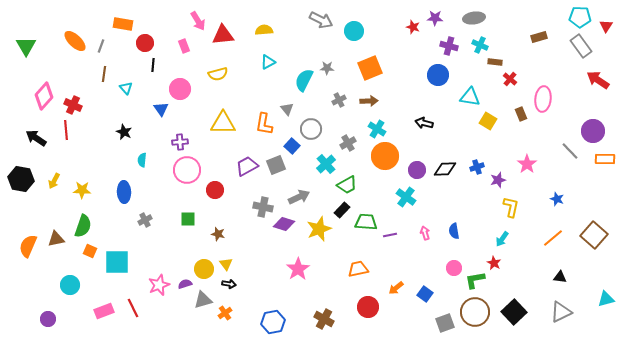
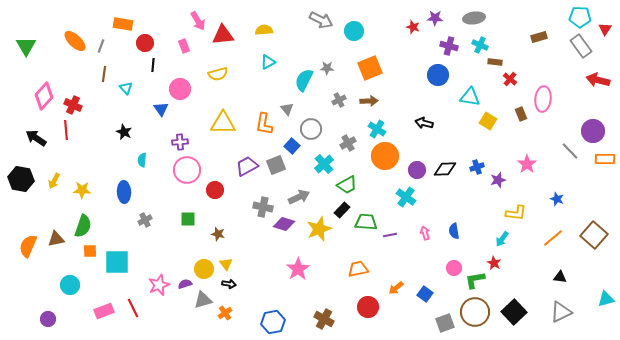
red triangle at (606, 26): moved 1 px left, 3 px down
red arrow at (598, 80): rotated 20 degrees counterclockwise
cyan cross at (326, 164): moved 2 px left
yellow L-shape at (511, 207): moved 5 px right, 6 px down; rotated 85 degrees clockwise
orange square at (90, 251): rotated 24 degrees counterclockwise
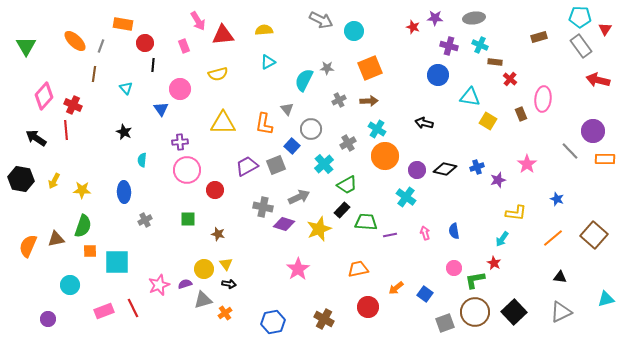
brown line at (104, 74): moved 10 px left
black diamond at (445, 169): rotated 15 degrees clockwise
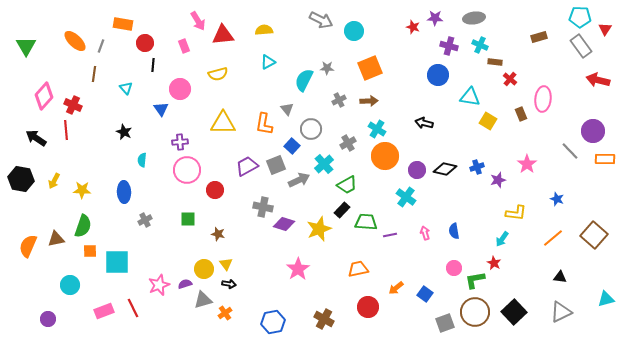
gray arrow at (299, 197): moved 17 px up
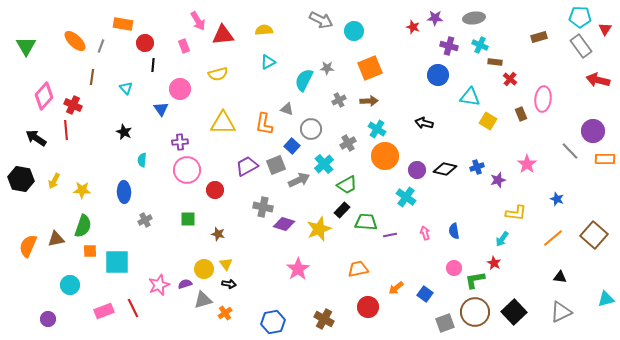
brown line at (94, 74): moved 2 px left, 3 px down
gray triangle at (287, 109): rotated 32 degrees counterclockwise
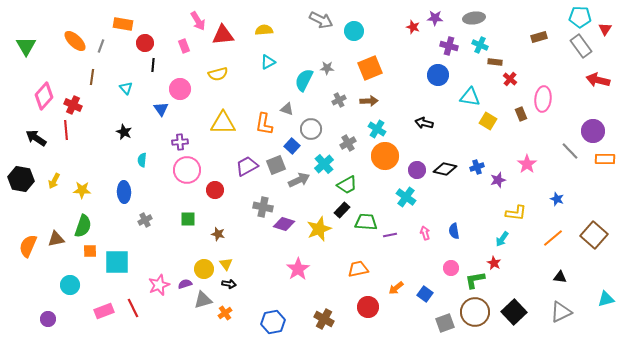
pink circle at (454, 268): moved 3 px left
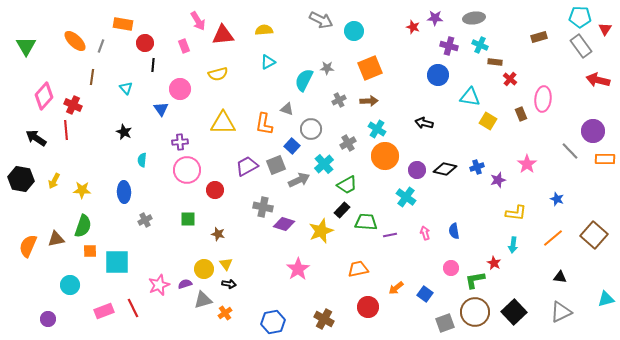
yellow star at (319, 229): moved 2 px right, 2 px down
cyan arrow at (502, 239): moved 11 px right, 6 px down; rotated 28 degrees counterclockwise
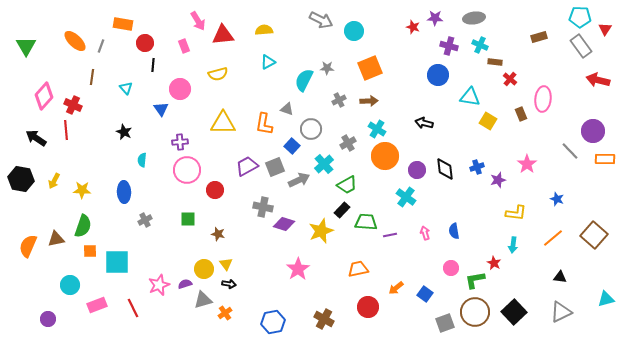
gray square at (276, 165): moved 1 px left, 2 px down
black diamond at (445, 169): rotated 70 degrees clockwise
pink rectangle at (104, 311): moved 7 px left, 6 px up
